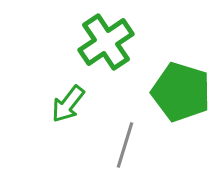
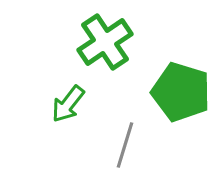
green cross: moved 1 px left
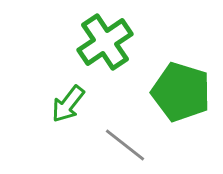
gray line: rotated 69 degrees counterclockwise
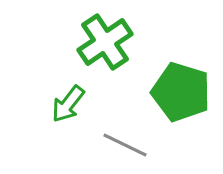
gray line: rotated 12 degrees counterclockwise
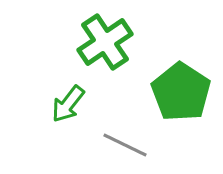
green pentagon: rotated 16 degrees clockwise
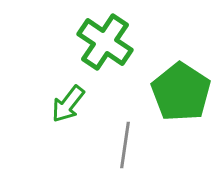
green cross: rotated 22 degrees counterclockwise
gray line: rotated 72 degrees clockwise
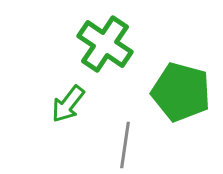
green cross: moved 2 px down
green pentagon: rotated 18 degrees counterclockwise
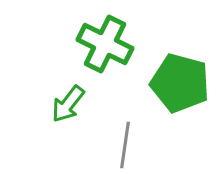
green cross: rotated 8 degrees counterclockwise
green pentagon: moved 1 px left, 9 px up
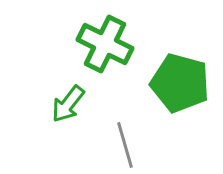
gray line: rotated 24 degrees counterclockwise
